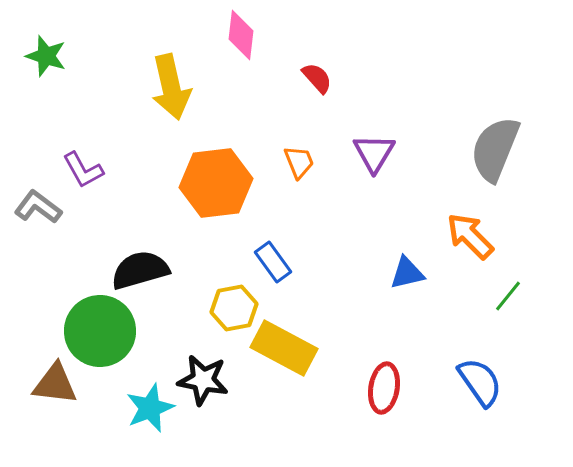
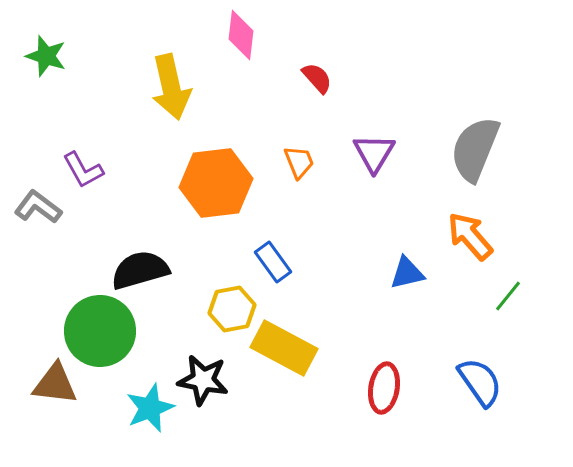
gray semicircle: moved 20 px left
orange arrow: rotated 4 degrees clockwise
yellow hexagon: moved 2 px left, 1 px down
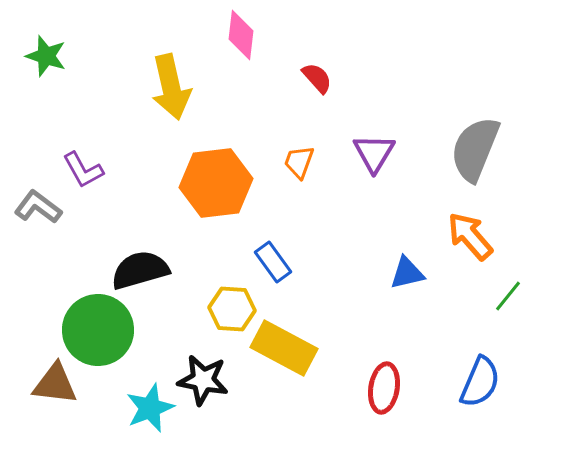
orange trapezoid: rotated 138 degrees counterclockwise
yellow hexagon: rotated 15 degrees clockwise
green circle: moved 2 px left, 1 px up
blue semicircle: rotated 58 degrees clockwise
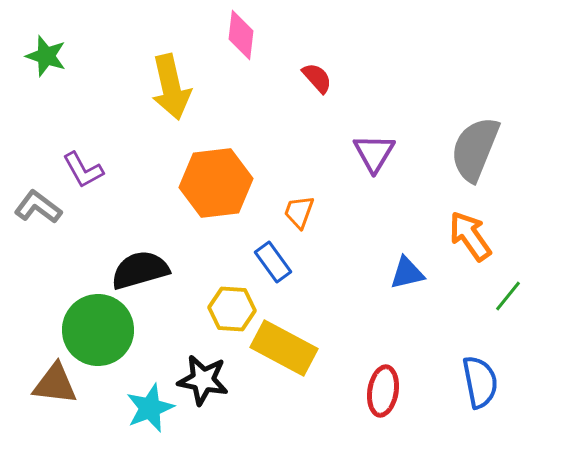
orange trapezoid: moved 50 px down
orange arrow: rotated 6 degrees clockwise
blue semicircle: rotated 34 degrees counterclockwise
red ellipse: moved 1 px left, 3 px down
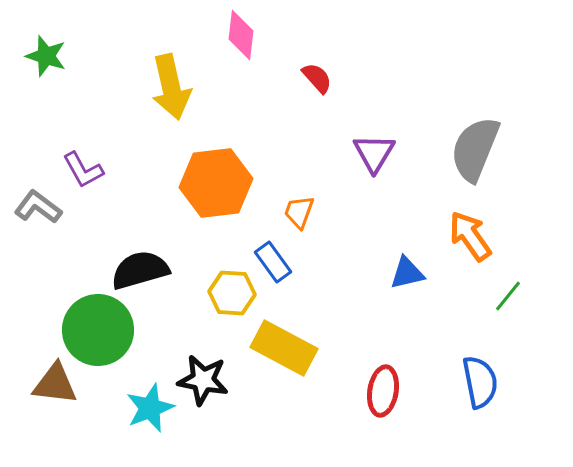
yellow hexagon: moved 16 px up
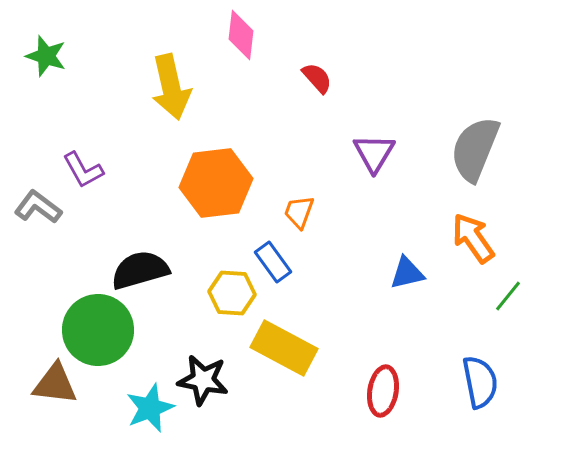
orange arrow: moved 3 px right, 2 px down
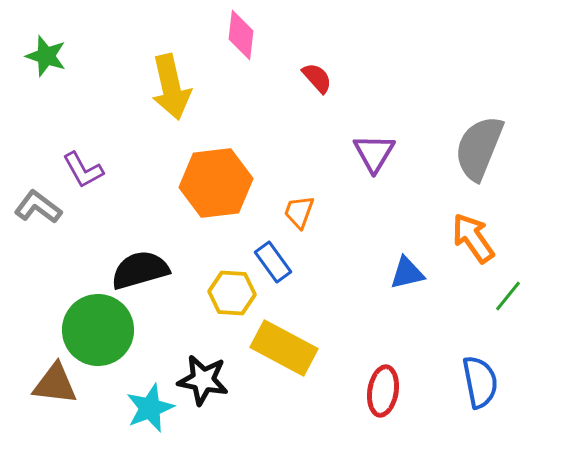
gray semicircle: moved 4 px right, 1 px up
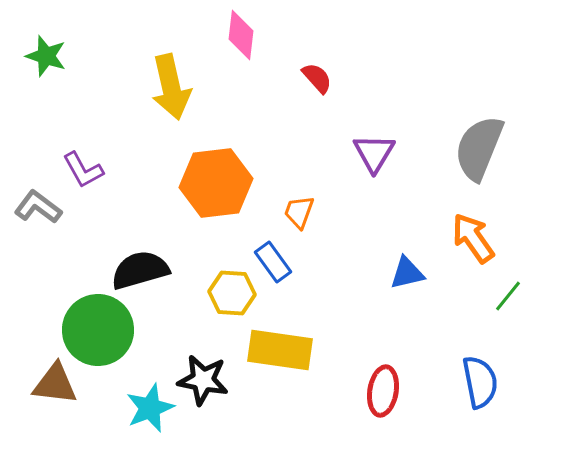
yellow rectangle: moved 4 px left, 2 px down; rotated 20 degrees counterclockwise
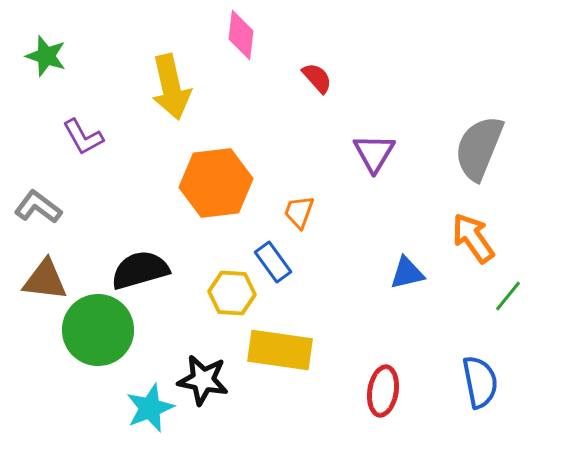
purple L-shape: moved 33 px up
brown triangle: moved 10 px left, 104 px up
